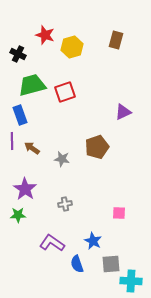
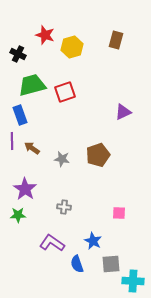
brown pentagon: moved 1 px right, 8 px down
gray cross: moved 1 px left, 3 px down; rotated 16 degrees clockwise
cyan cross: moved 2 px right
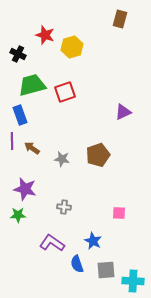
brown rectangle: moved 4 px right, 21 px up
purple star: rotated 20 degrees counterclockwise
gray square: moved 5 px left, 6 px down
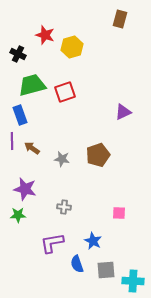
purple L-shape: rotated 45 degrees counterclockwise
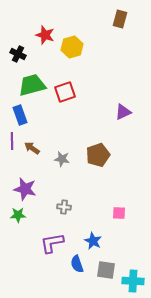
gray square: rotated 12 degrees clockwise
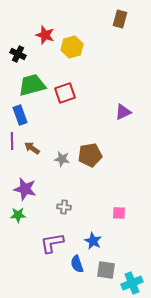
red square: moved 1 px down
brown pentagon: moved 8 px left; rotated 10 degrees clockwise
cyan cross: moved 1 px left, 2 px down; rotated 25 degrees counterclockwise
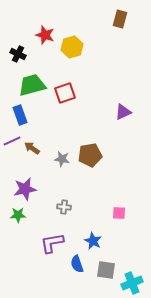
purple line: rotated 66 degrees clockwise
purple star: rotated 25 degrees counterclockwise
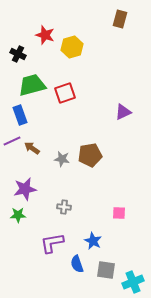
cyan cross: moved 1 px right, 1 px up
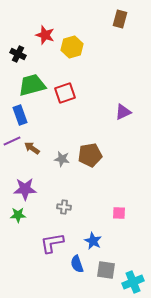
purple star: rotated 10 degrees clockwise
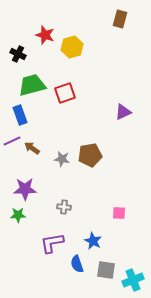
cyan cross: moved 2 px up
